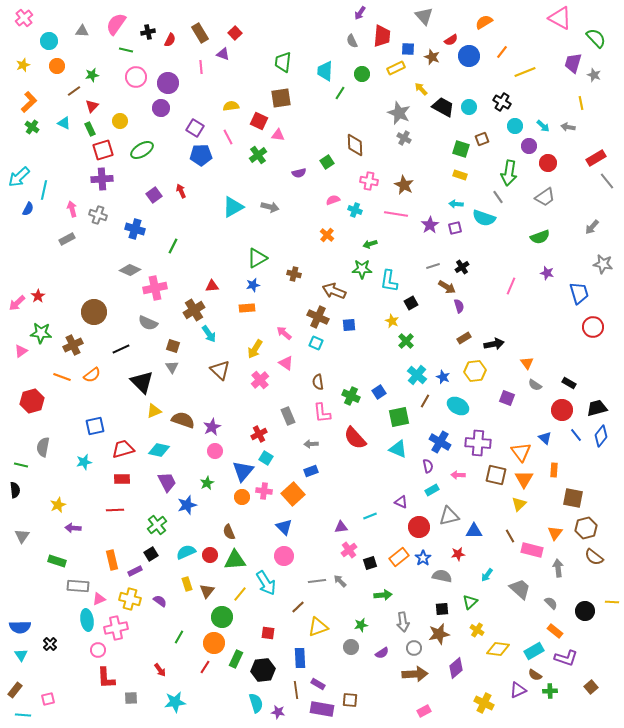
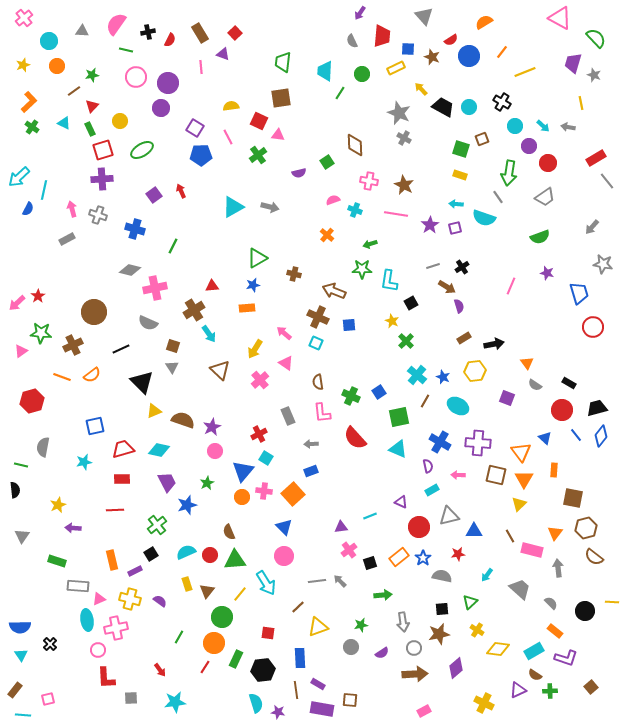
gray diamond at (130, 270): rotated 10 degrees counterclockwise
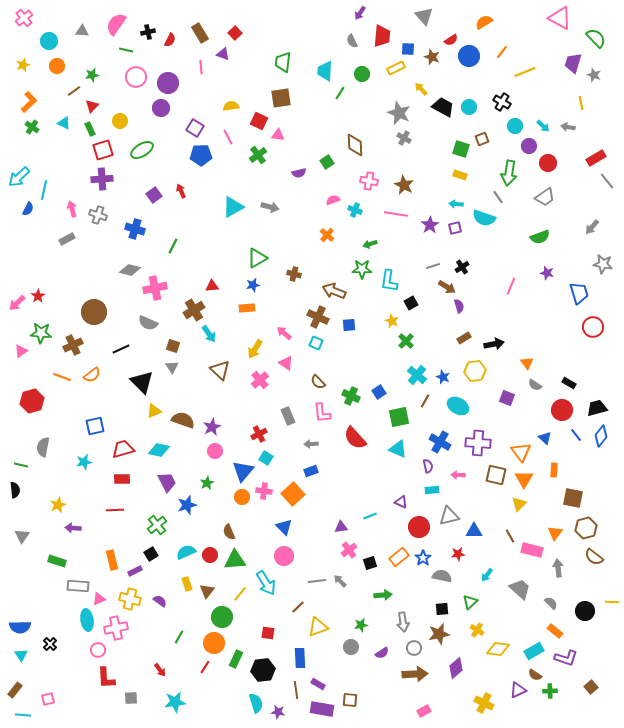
brown semicircle at (318, 382): rotated 35 degrees counterclockwise
cyan rectangle at (432, 490): rotated 24 degrees clockwise
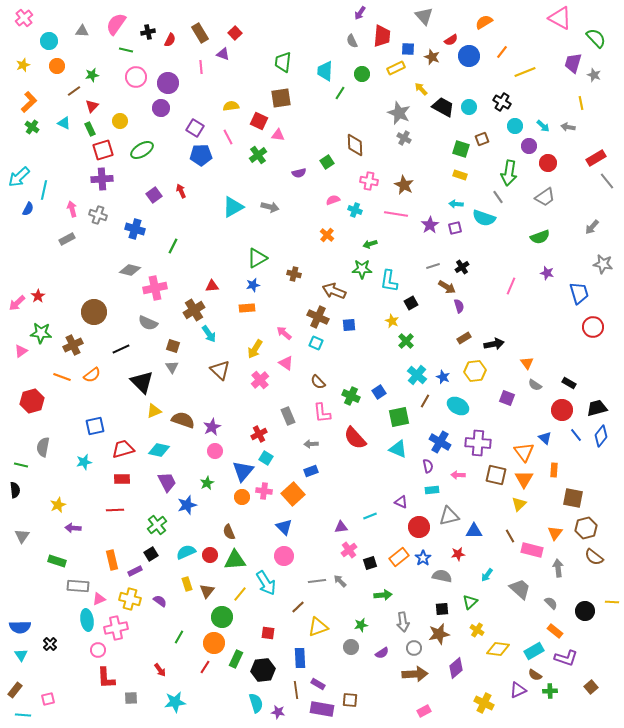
orange triangle at (521, 452): moved 3 px right
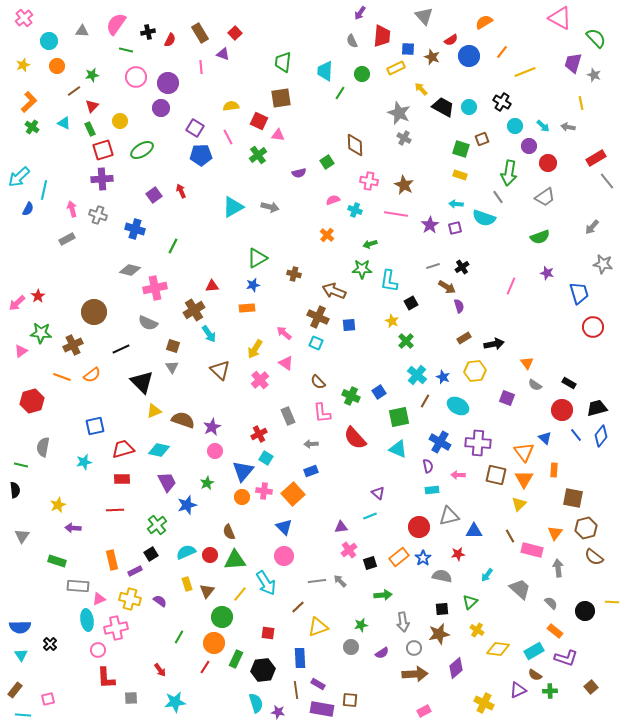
purple triangle at (401, 502): moved 23 px left, 9 px up; rotated 16 degrees clockwise
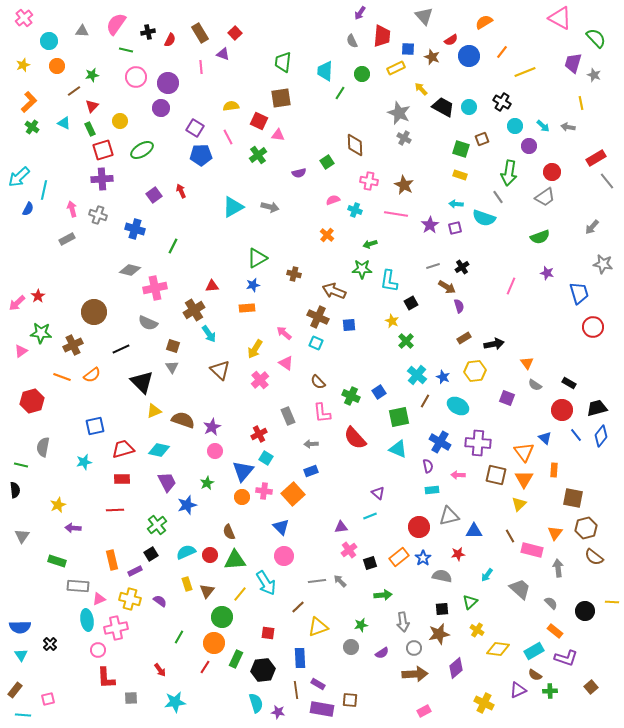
red circle at (548, 163): moved 4 px right, 9 px down
blue triangle at (284, 527): moved 3 px left
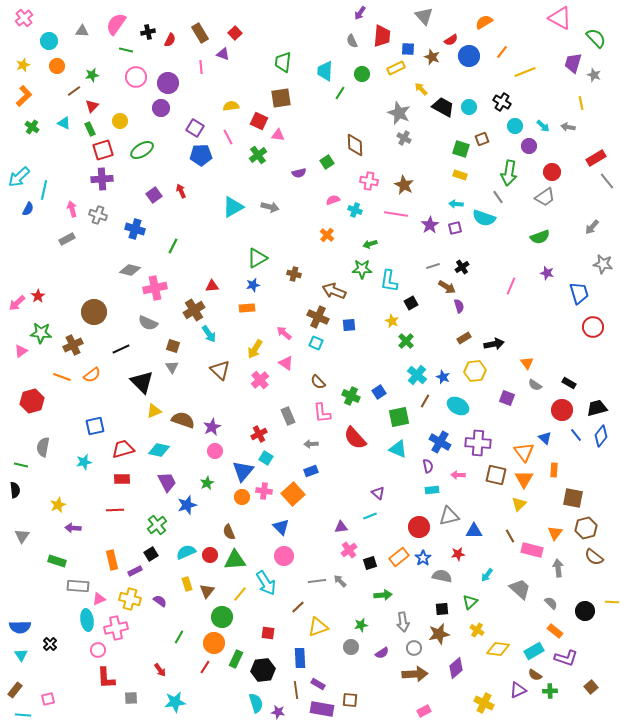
orange L-shape at (29, 102): moved 5 px left, 6 px up
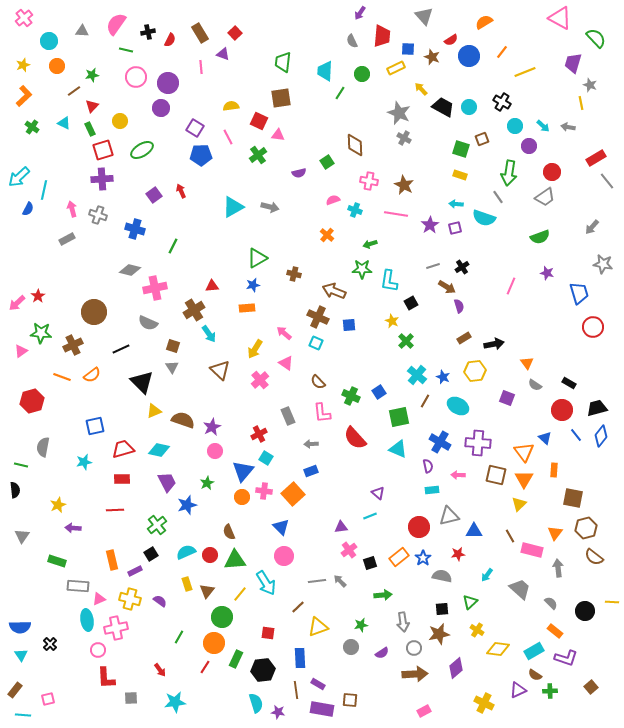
gray star at (594, 75): moved 4 px left, 10 px down
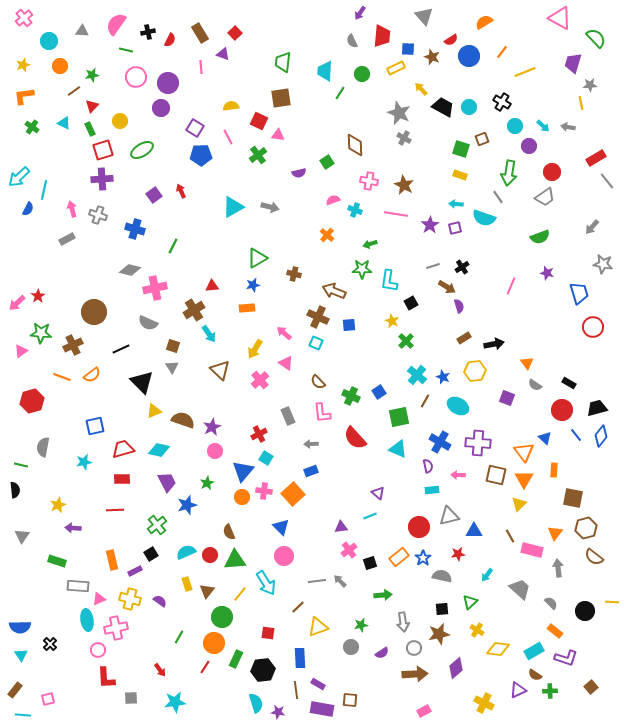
orange circle at (57, 66): moved 3 px right
gray star at (590, 85): rotated 24 degrees counterclockwise
orange L-shape at (24, 96): rotated 145 degrees counterclockwise
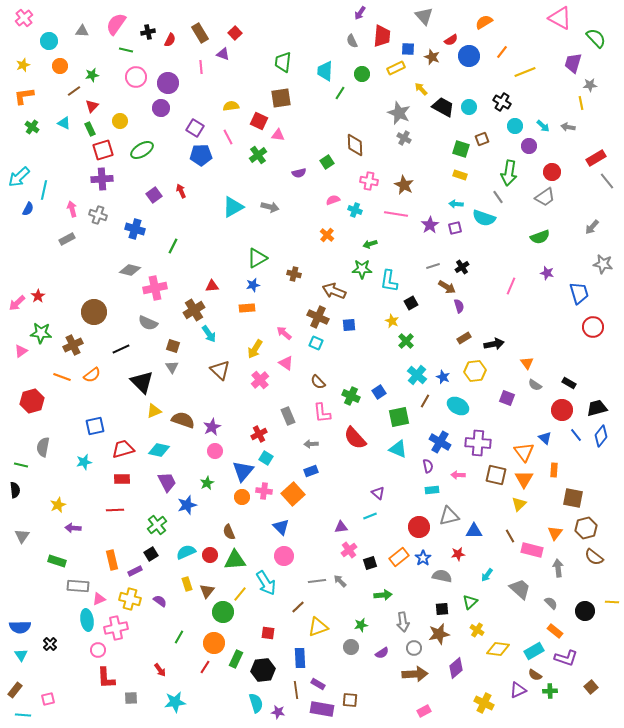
green circle at (222, 617): moved 1 px right, 5 px up
